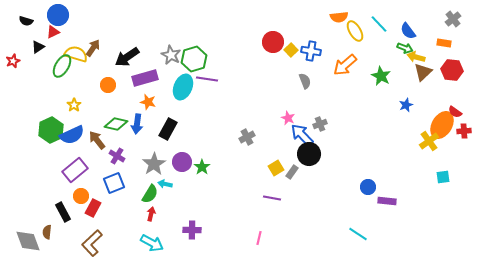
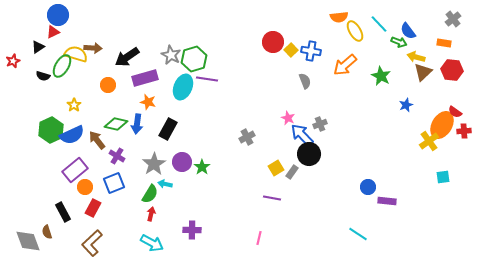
black semicircle at (26, 21): moved 17 px right, 55 px down
brown arrow at (93, 48): rotated 60 degrees clockwise
green arrow at (405, 48): moved 6 px left, 6 px up
orange circle at (81, 196): moved 4 px right, 9 px up
brown semicircle at (47, 232): rotated 24 degrees counterclockwise
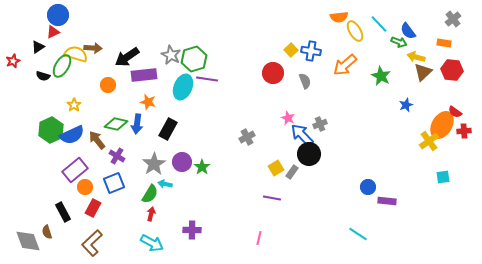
red circle at (273, 42): moved 31 px down
purple rectangle at (145, 78): moved 1 px left, 3 px up; rotated 10 degrees clockwise
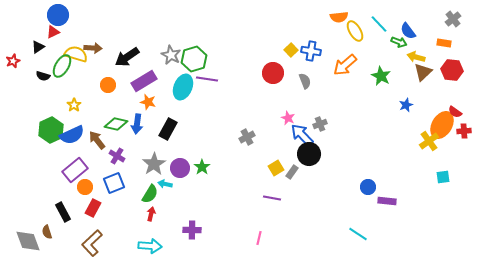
purple rectangle at (144, 75): moved 6 px down; rotated 25 degrees counterclockwise
purple circle at (182, 162): moved 2 px left, 6 px down
cyan arrow at (152, 243): moved 2 px left, 3 px down; rotated 25 degrees counterclockwise
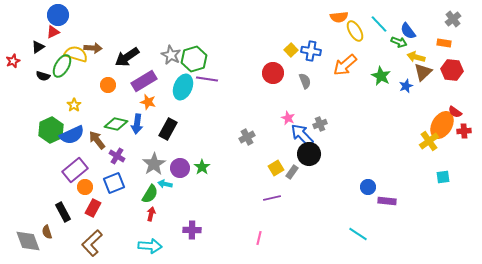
blue star at (406, 105): moved 19 px up
purple line at (272, 198): rotated 24 degrees counterclockwise
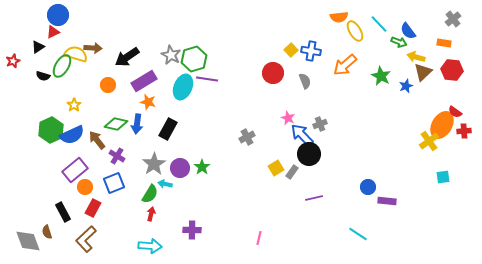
purple line at (272, 198): moved 42 px right
brown L-shape at (92, 243): moved 6 px left, 4 px up
